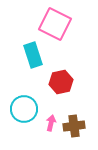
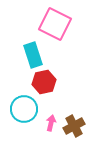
red hexagon: moved 17 px left
brown cross: rotated 20 degrees counterclockwise
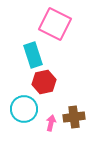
brown cross: moved 9 px up; rotated 20 degrees clockwise
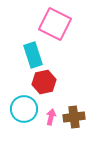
pink arrow: moved 6 px up
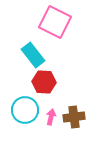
pink square: moved 2 px up
cyan rectangle: rotated 20 degrees counterclockwise
red hexagon: rotated 15 degrees clockwise
cyan circle: moved 1 px right, 1 px down
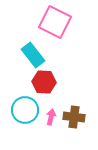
brown cross: rotated 15 degrees clockwise
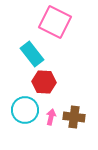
cyan rectangle: moved 1 px left, 1 px up
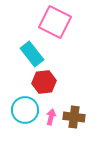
red hexagon: rotated 10 degrees counterclockwise
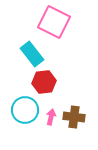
pink square: moved 1 px left
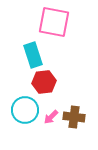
pink square: rotated 16 degrees counterclockwise
cyan rectangle: moved 1 px right, 1 px down; rotated 20 degrees clockwise
pink arrow: rotated 147 degrees counterclockwise
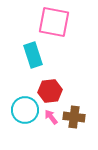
red hexagon: moved 6 px right, 9 px down
pink arrow: rotated 98 degrees clockwise
